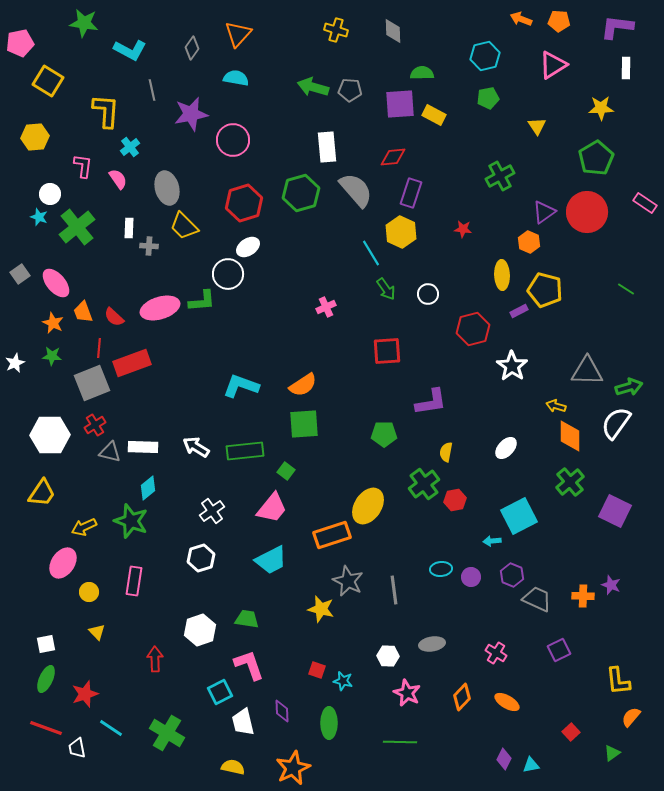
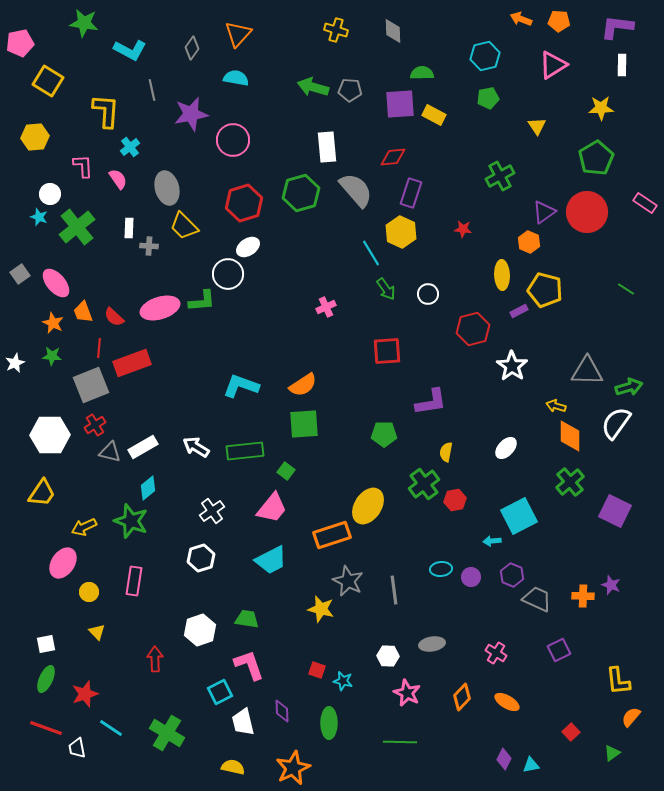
white rectangle at (626, 68): moved 4 px left, 3 px up
pink L-shape at (83, 166): rotated 10 degrees counterclockwise
gray square at (92, 383): moved 1 px left, 2 px down
white rectangle at (143, 447): rotated 32 degrees counterclockwise
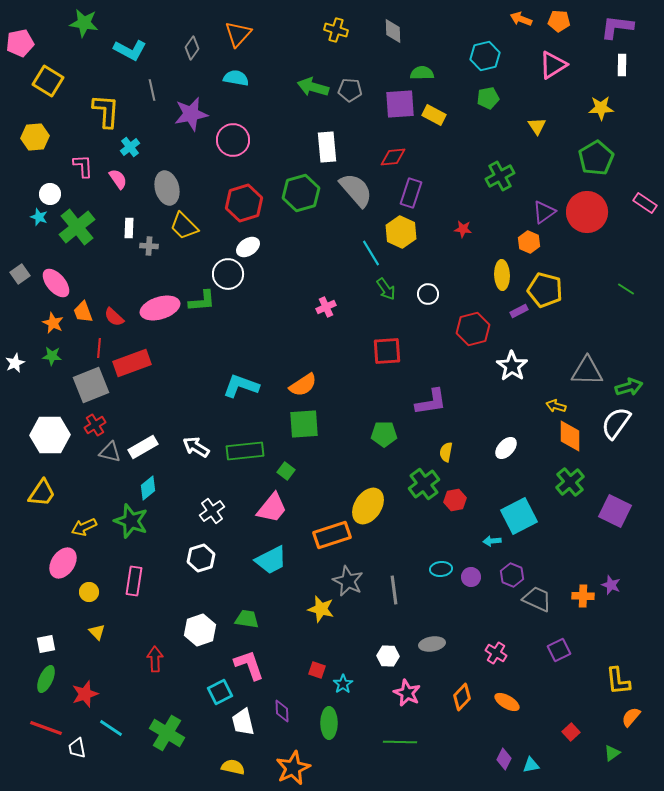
cyan star at (343, 681): moved 3 px down; rotated 24 degrees clockwise
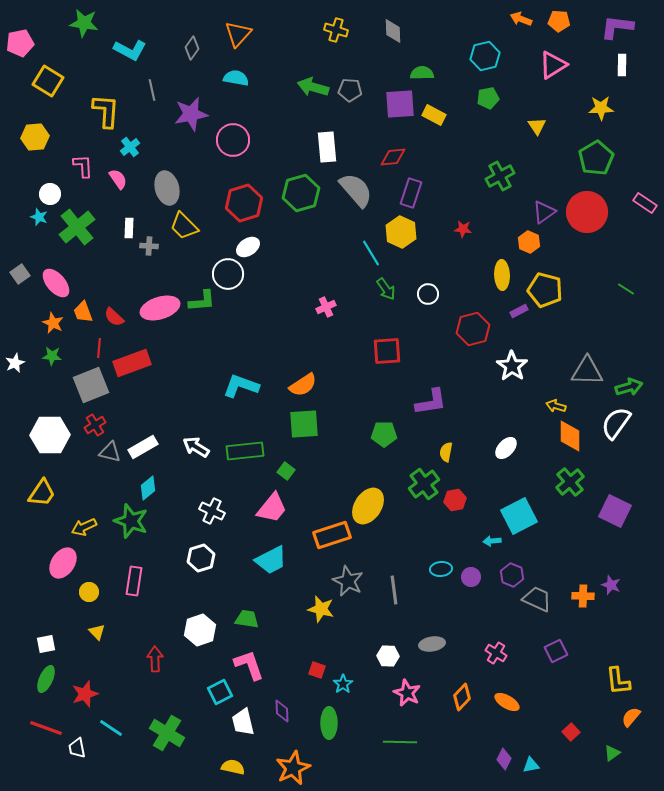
white cross at (212, 511): rotated 30 degrees counterclockwise
purple square at (559, 650): moved 3 px left, 1 px down
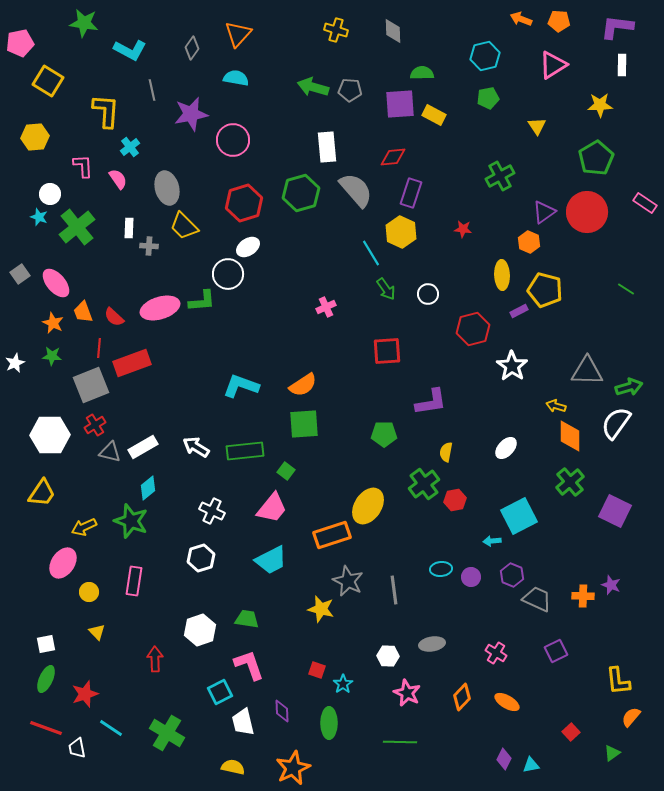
yellow star at (601, 108): moved 1 px left, 3 px up
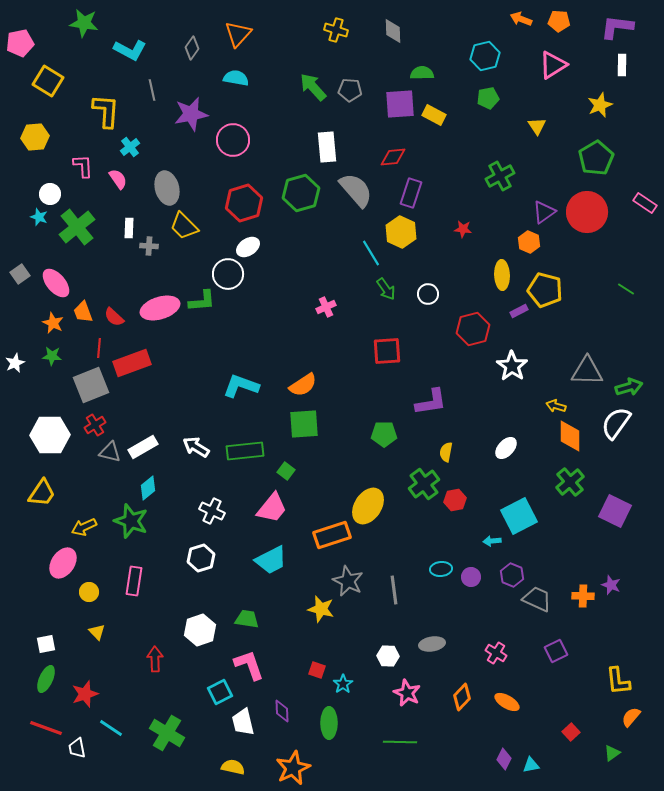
green arrow at (313, 87): rotated 32 degrees clockwise
yellow star at (600, 105): rotated 20 degrees counterclockwise
